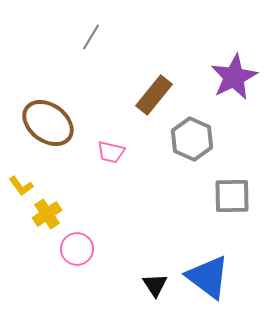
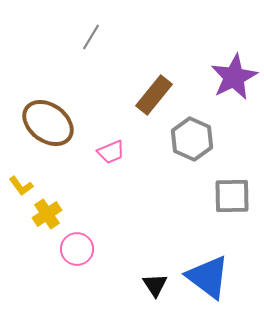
pink trapezoid: rotated 36 degrees counterclockwise
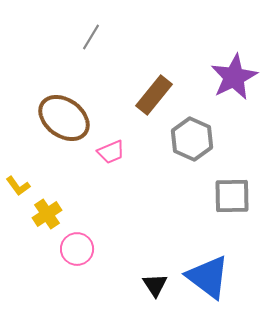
brown ellipse: moved 16 px right, 5 px up
yellow L-shape: moved 3 px left
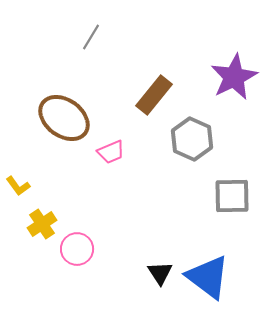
yellow cross: moved 5 px left, 10 px down
black triangle: moved 5 px right, 12 px up
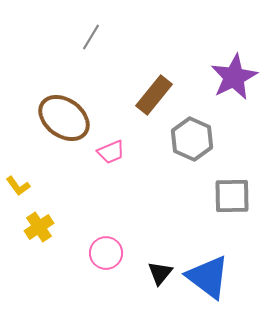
yellow cross: moved 3 px left, 3 px down
pink circle: moved 29 px right, 4 px down
black triangle: rotated 12 degrees clockwise
